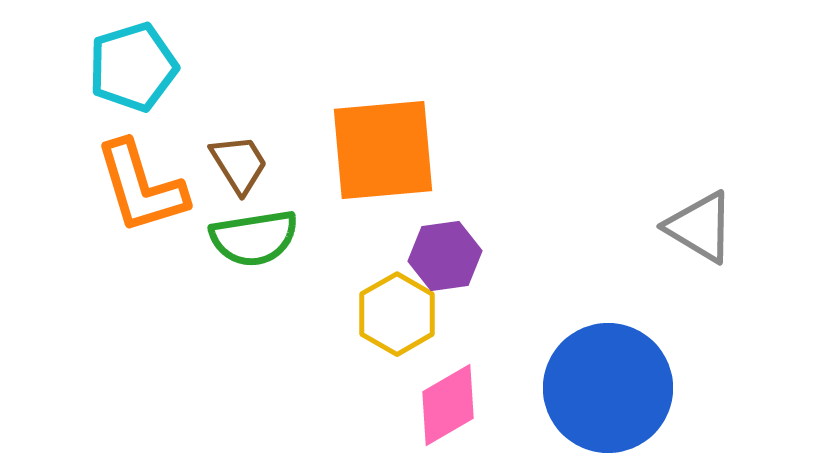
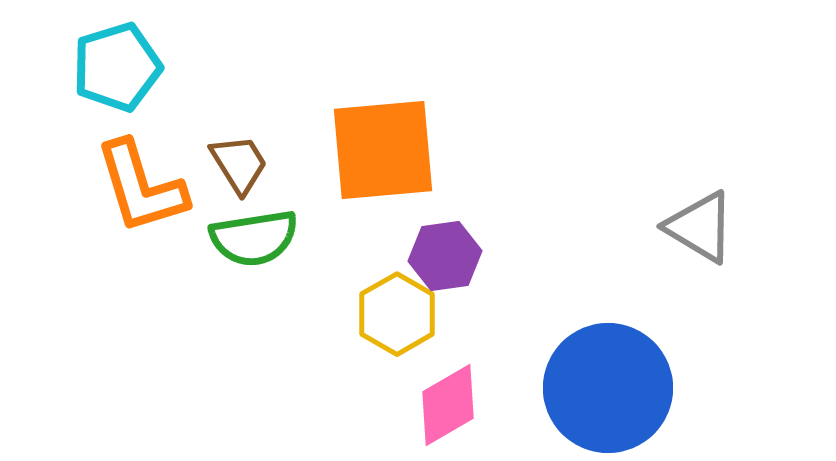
cyan pentagon: moved 16 px left
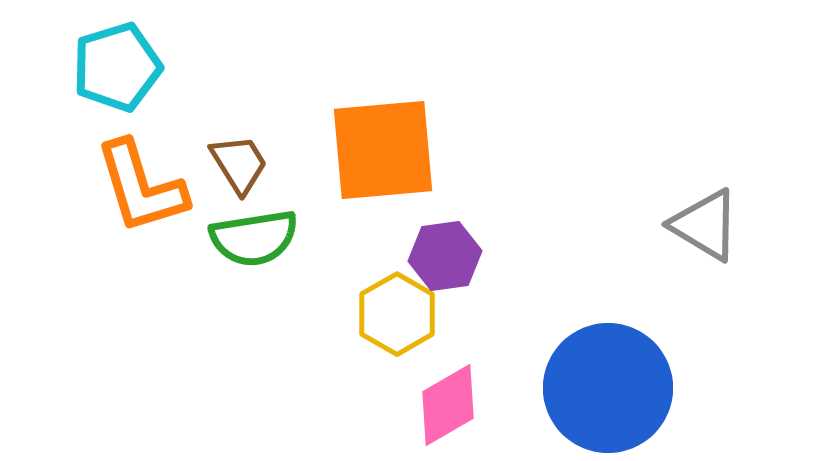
gray triangle: moved 5 px right, 2 px up
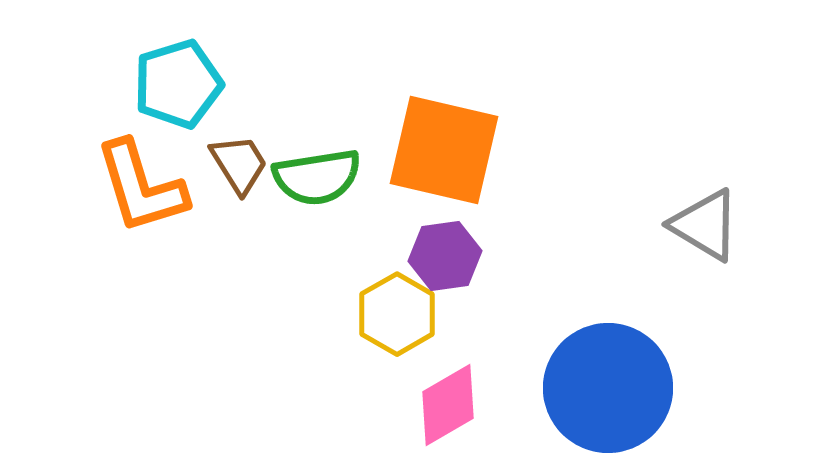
cyan pentagon: moved 61 px right, 17 px down
orange square: moved 61 px right; rotated 18 degrees clockwise
green semicircle: moved 63 px right, 61 px up
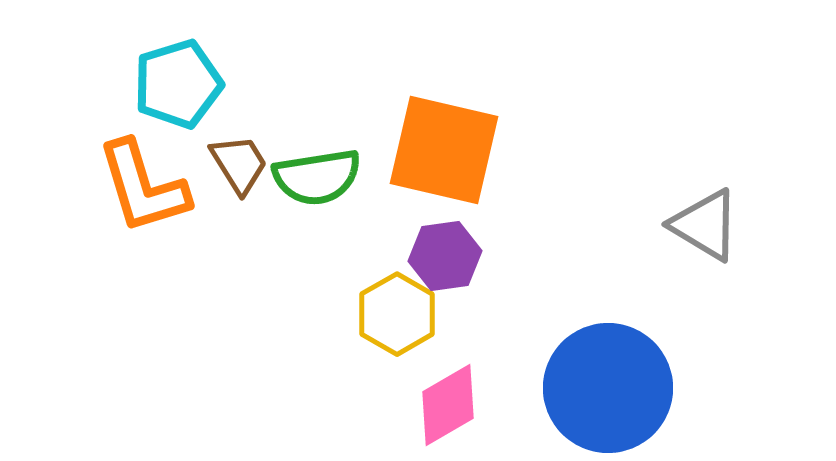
orange L-shape: moved 2 px right
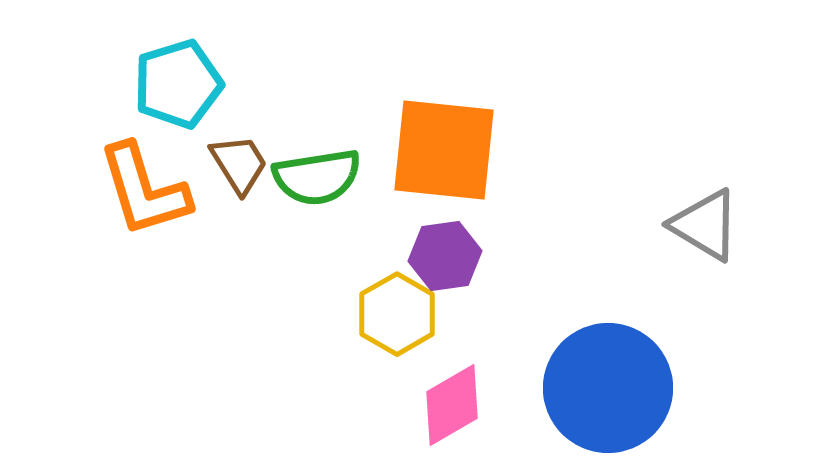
orange square: rotated 7 degrees counterclockwise
orange L-shape: moved 1 px right, 3 px down
pink diamond: moved 4 px right
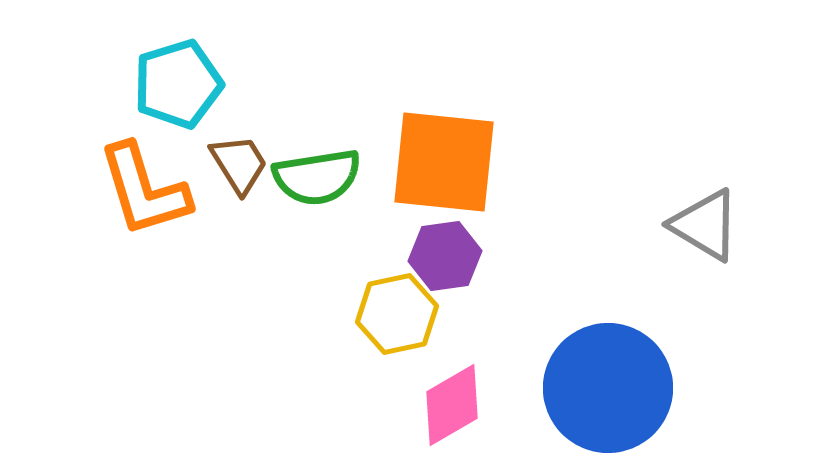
orange square: moved 12 px down
yellow hexagon: rotated 18 degrees clockwise
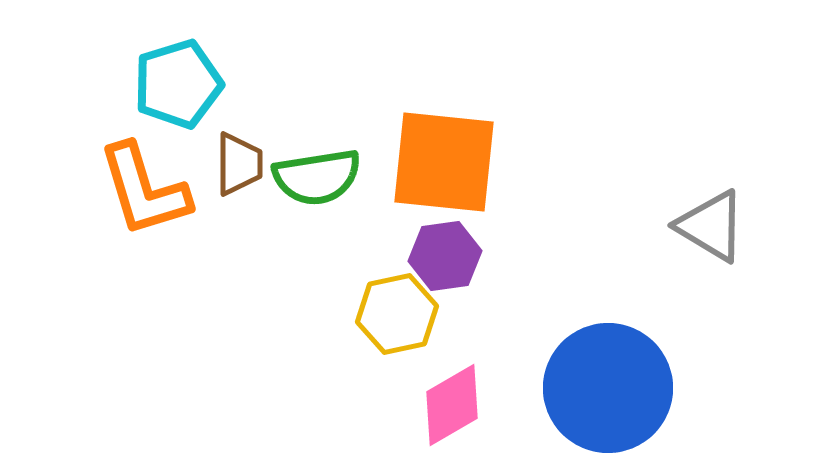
brown trapezoid: rotated 32 degrees clockwise
gray triangle: moved 6 px right, 1 px down
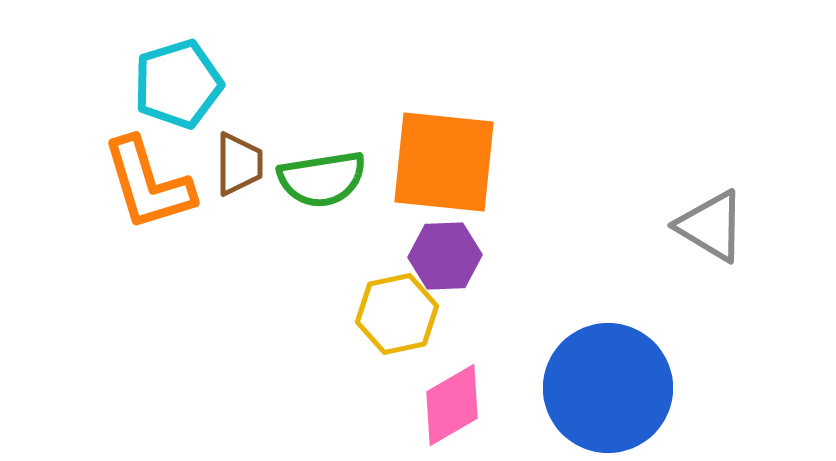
green semicircle: moved 5 px right, 2 px down
orange L-shape: moved 4 px right, 6 px up
purple hexagon: rotated 6 degrees clockwise
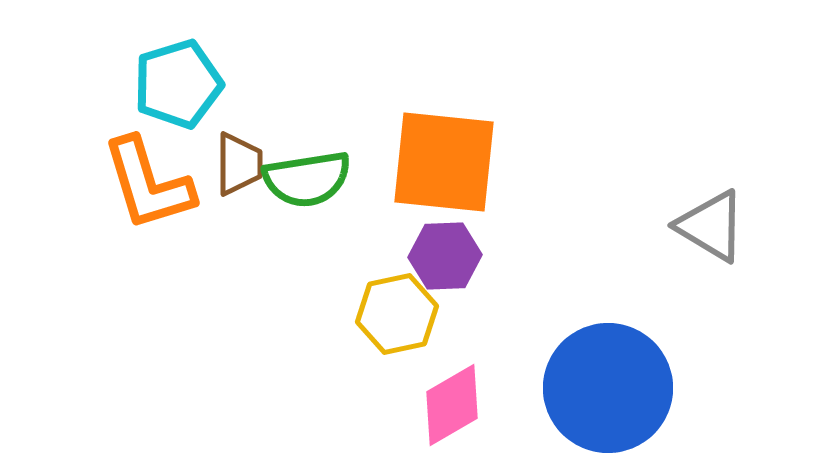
green semicircle: moved 15 px left
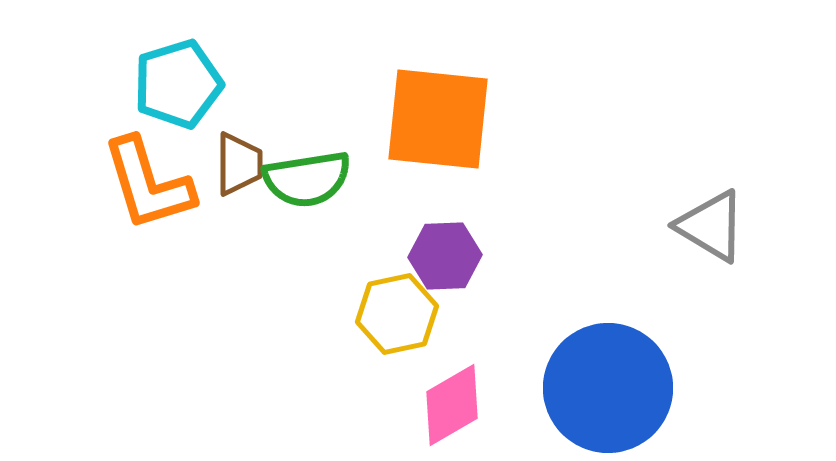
orange square: moved 6 px left, 43 px up
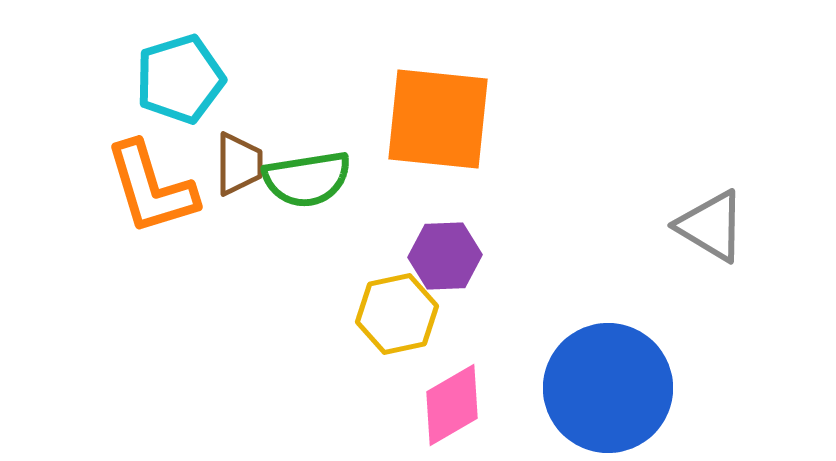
cyan pentagon: moved 2 px right, 5 px up
orange L-shape: moved 3 px right, 4 px down
